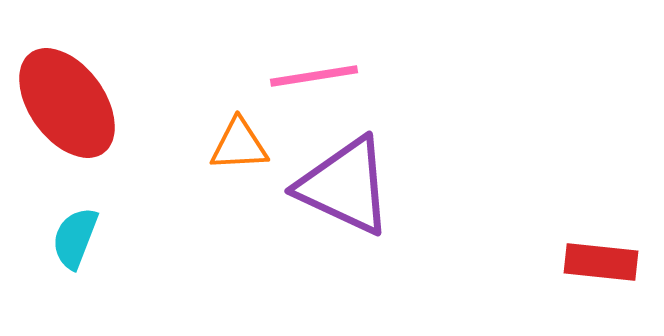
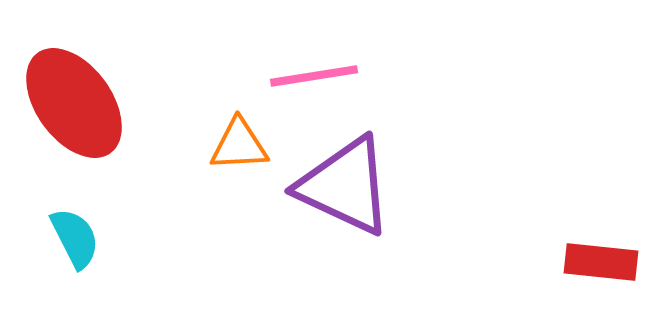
red ellipse: moved 7 px right
cyan semicircle: rotated 132 degrees clockwise
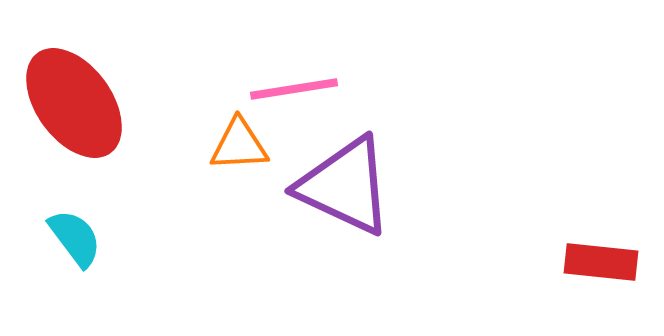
pink line: moved 20 px left, 13 px down
cyan semicircle: rotated 10 degrees counterclockwise
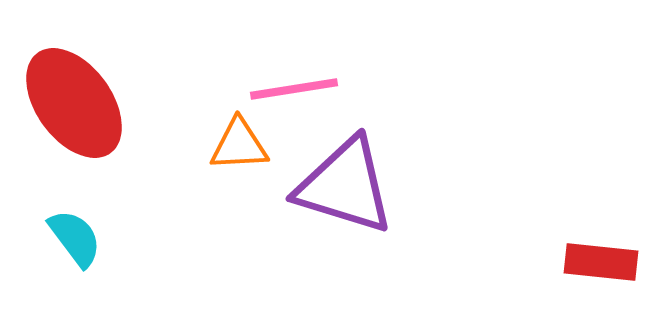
purple triangle: rotated 8 degrees counterclockwise
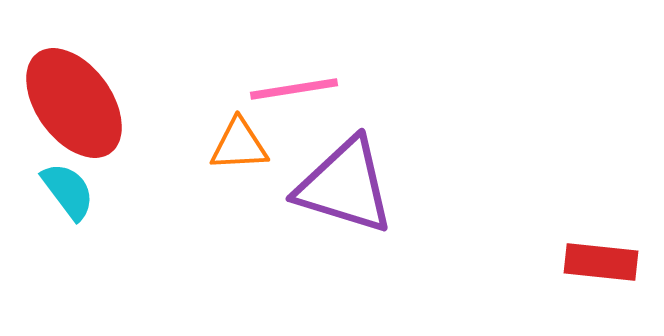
cyan semicircle: moved 7 px left, 47 px up
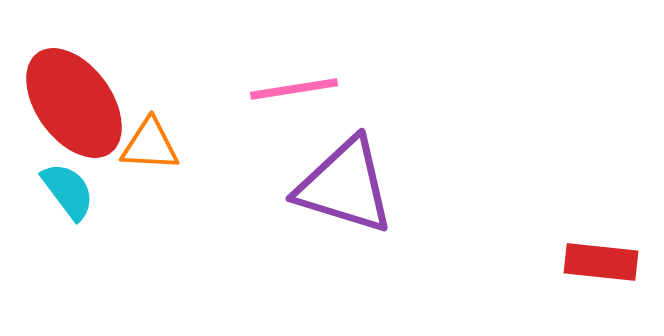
orange triangle: moved 89 px left; rotated 6 degrees clockwise
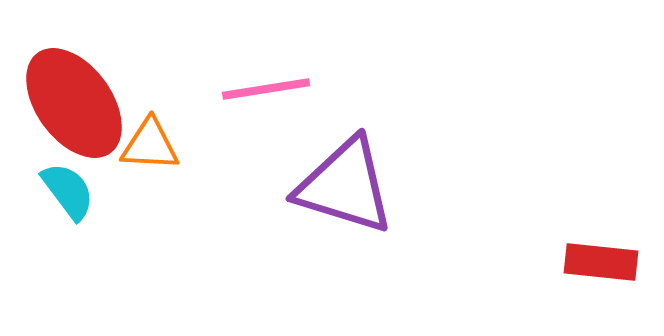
pink line: moved 28 px left
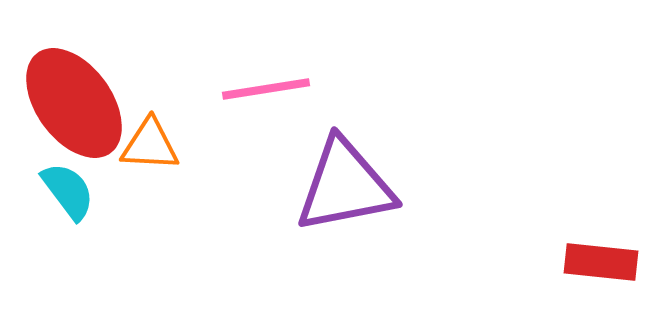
purple triangle: rotated 28 degrees counterclockwise
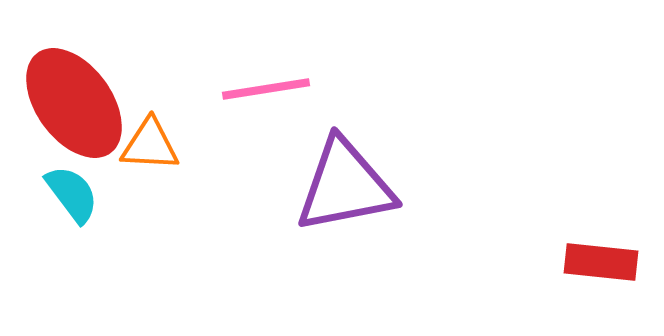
cyan semicircle: moved 4 px right, 3 px down
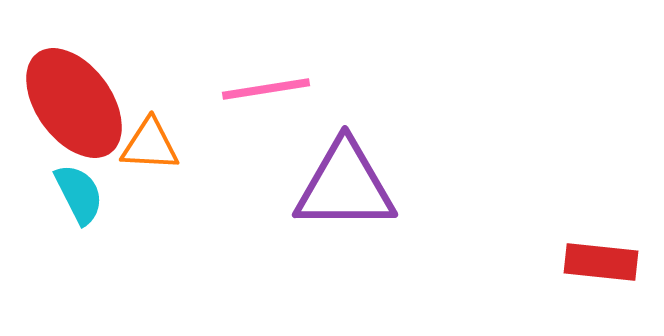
purple triangle: rotated 11 degrees clockwise
cyan semicircle: moved 7 px right; rotated 10 degrees clockwise
